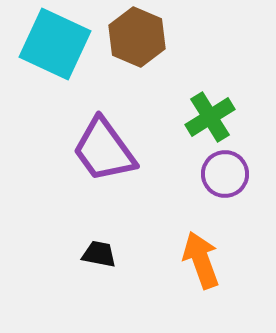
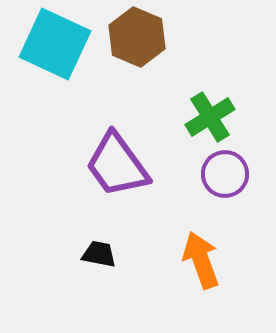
purple trapezoid: moved 13 px right, 15 px down
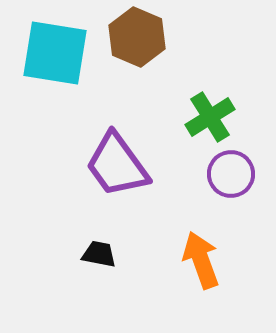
cyan square: moved 9 px down; rotated 16 degrees counterclockwise
purple circle: moved 6 px right
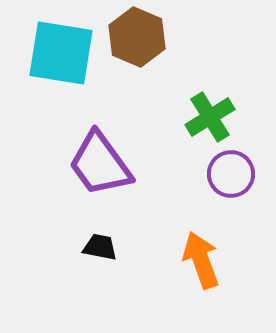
cyan square: moved 6 px right
purple trapezoid: moved 17 px left, 1 px up
black trapezoid: moved 1 px right, 7 px up
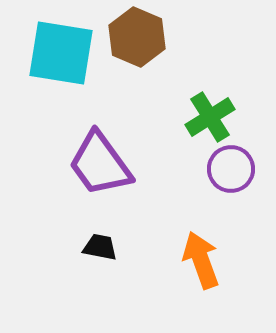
purple circle: moved 5 px up
